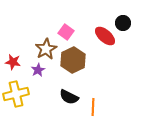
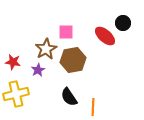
pink square: rotated 35 degrees counterclockwise
brown hexagon: rotated 15 degrees clockwise
black semicircle: rotated 30 degrees clockwise
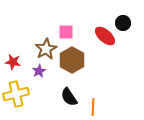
brown hexagon: moved 1 px left; rotated 20 degrees counterclockwise
purple star: moved 1 px right, 1 px down
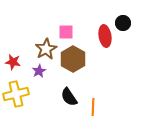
red ellipse: rotated 40 degrees clockwise
brown hexagon: moved 1 px right, 1 px up
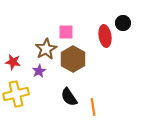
orange line: rotated 12 degrees counterclockwise
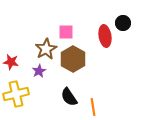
red star: moved 2 px left
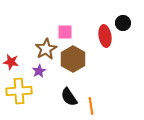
pink square: moved 1 px left
yellow cross: moved 3 px right, 3 px up; rotated 10 degrees clockwise
orange line: moved 2 px left, 1 px up
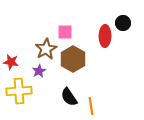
red ellipse: rotated 10 degrees clockwise
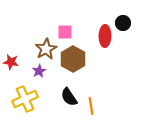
yellow cross: moved 6 px right, 8 px down; rotated 20 degrees counterclockwise
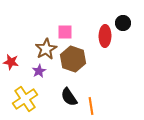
brown hexagon: rotated 10 degrees counterclockwise
yellow cross: rotated 10 degrees counterclockwise
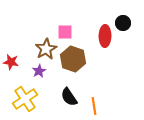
orange line: moved 3 px right
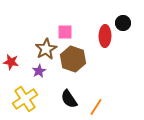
black semicircle: moved 2 px down
orange line: moved 2 px right, 1 px down; rotated 42 degrees clockwise
